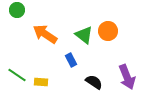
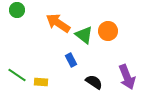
orange arrow: moved 13 px right, 11 px up
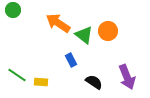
green circle: moved 4 px left
